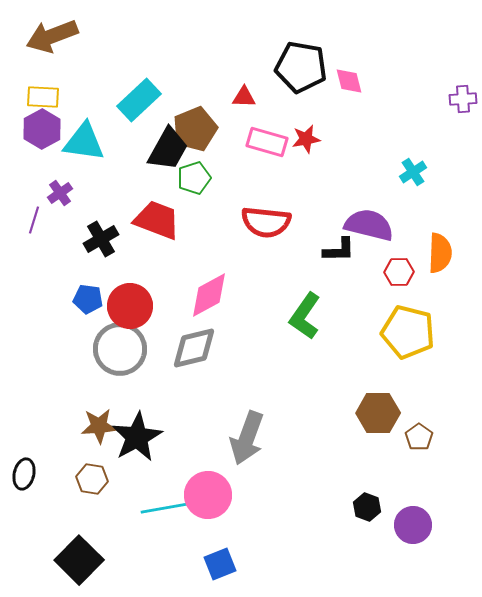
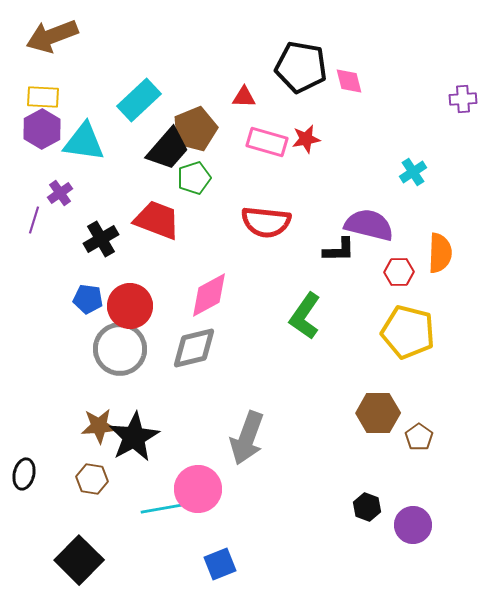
black trapezoid at (168, 149): rotated 12 degrees clockwise
black star at (137, 437): moved 3 px left
pink circle at (208, 495): moved 10 px left, 6 px up
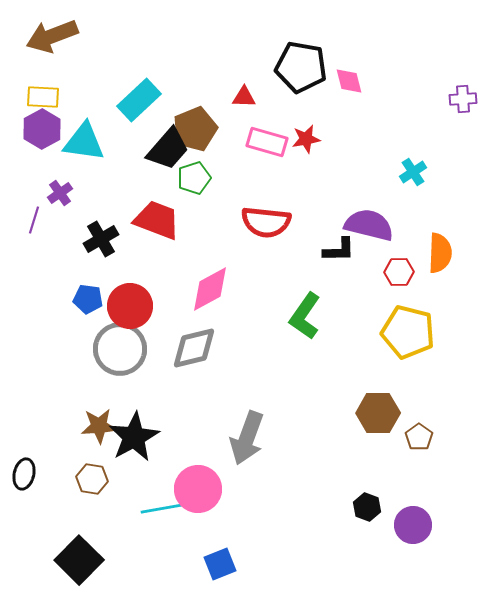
pink diamond at (209, 295): moved 1 px right, 6 px up
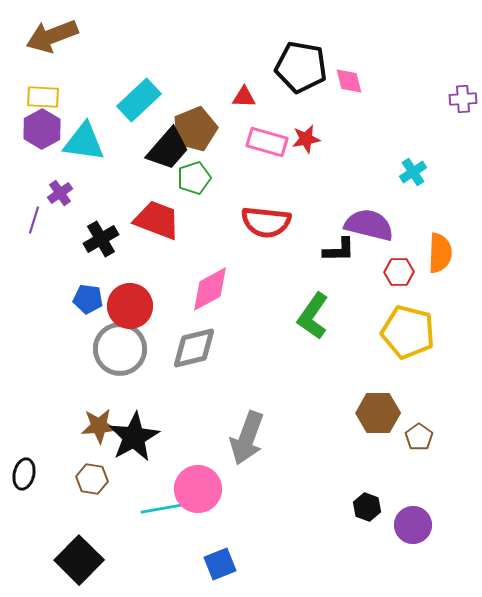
green L-shape at (305, 316): moved 8 px right
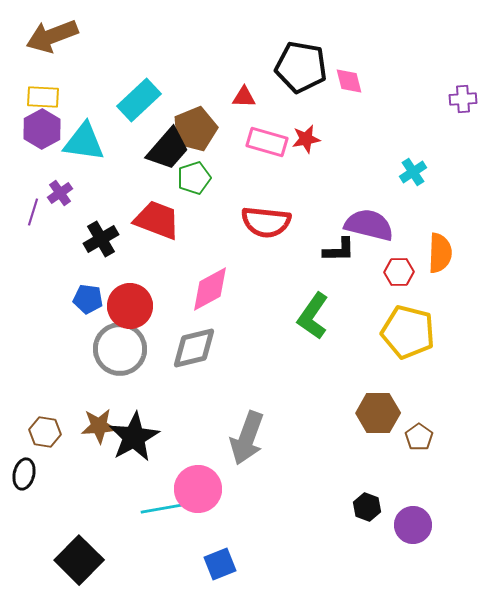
purple line at (34, 220): moved 1 px left, 8 px up
brown hexagon at (92, 479): moved 47 px left, 47 px up
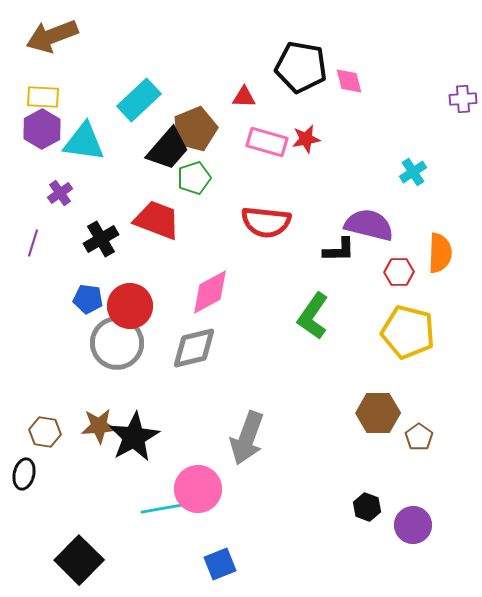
purple line at (33, 212): moved 31 px down
pink diamond at (210, 289): moved 3 px down
gray circle at (120, 349): moved 3 px left, 6 px up
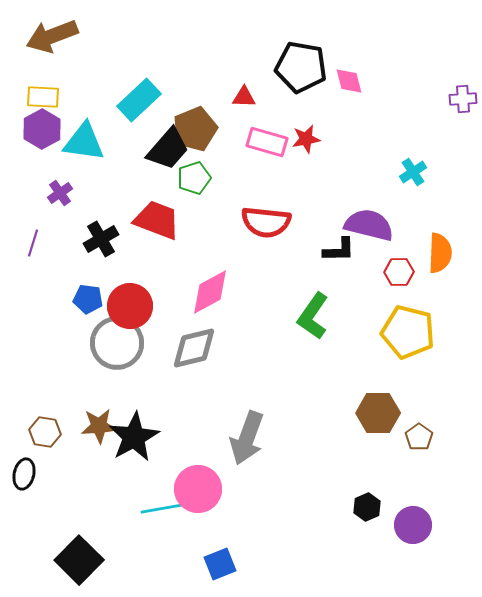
black hexagon at (367, 507): rotated 16 degrees clockwise
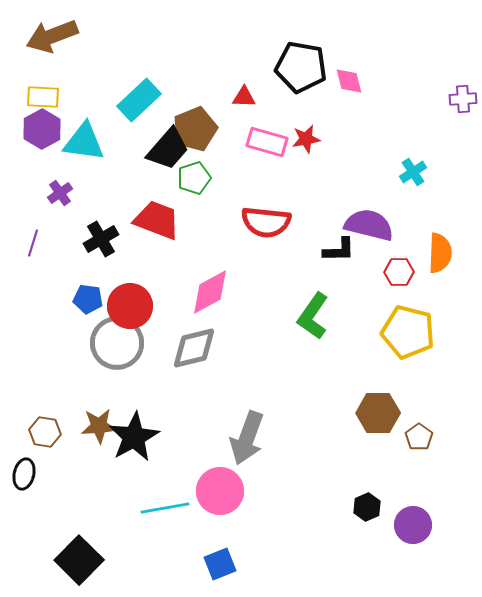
pink circle at (198, 489): moved 22 px right, 2 px down
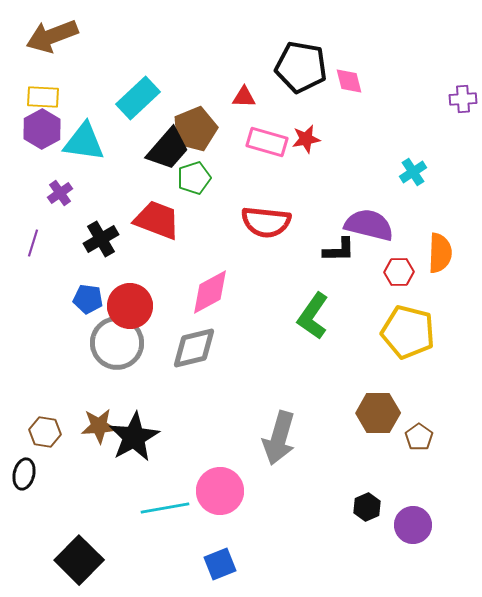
cyan rectangle at (139, 100): moved 1 px left, 2 px up
gray arrow at (247, 438): moved 32 px right; rotated 4 degrees counterclockwise
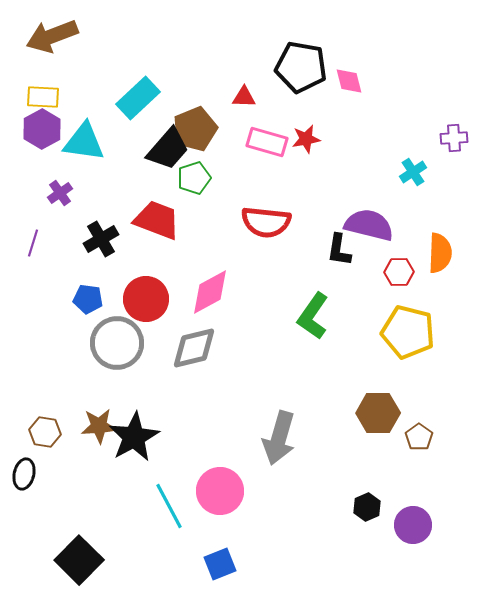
purple cross at (463, 99): moved 9 px left, 39 px down
black L-shape at (339, 250): rotated 100 degrees clockwise
red circle at (130, 306): moved 16 px right, 7 px up
cyan line at (165, 508): moved 4 px right, 2 px up; rotated 72 degrees clockwise
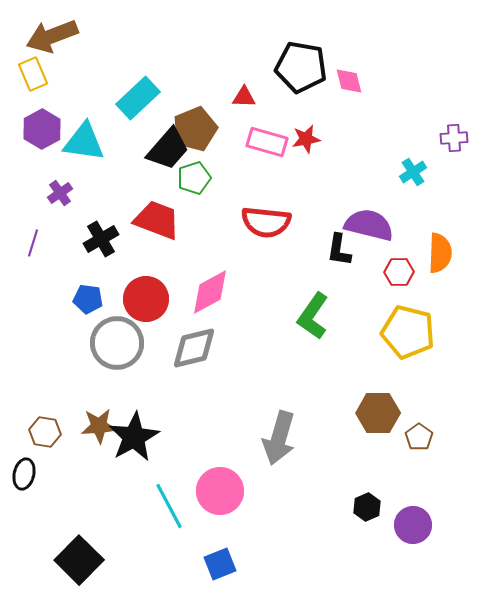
yellow rectangle at (43, 97): moved 10 px left, 23 px up; rotated 64 degrees clockwise
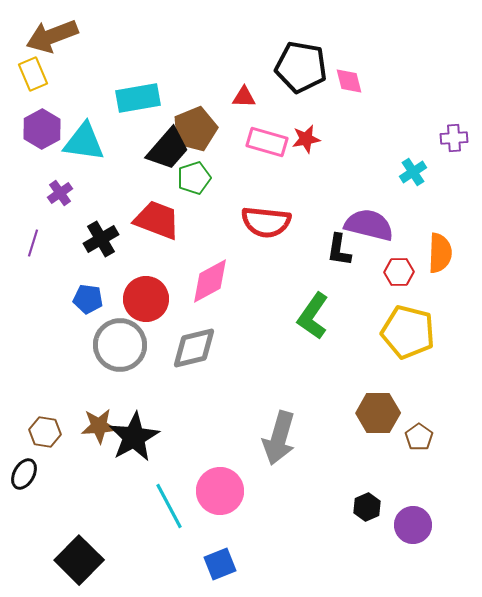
cyan rectangle at (138, 98): rotated 33 degrees clockwise
pink diamond at (210, 292): moved 11 px up
gray circle at (117, 343): moved 3 px right, 2 px down
black ellipse at (24, 474): rotated 16 degrees clockwise
